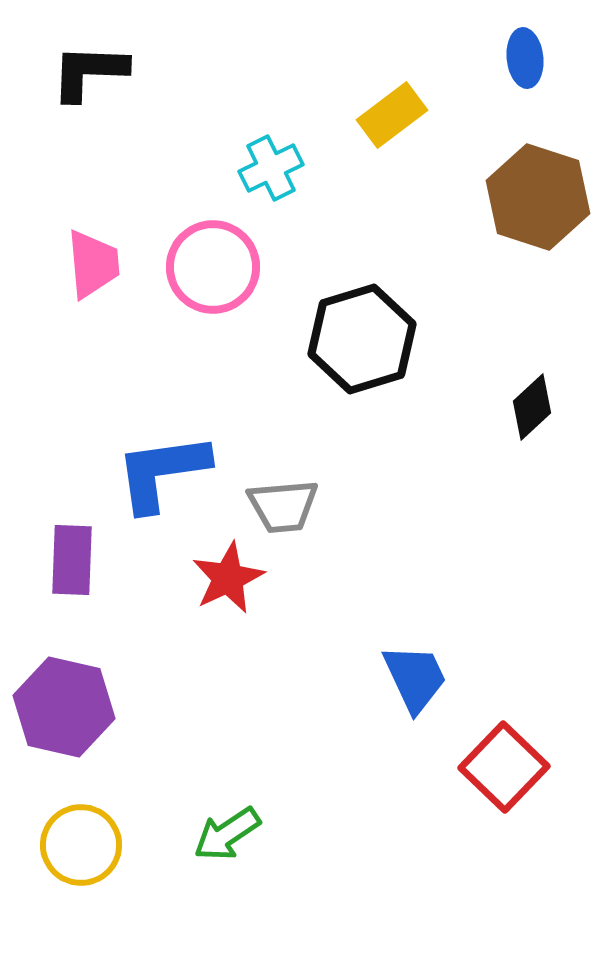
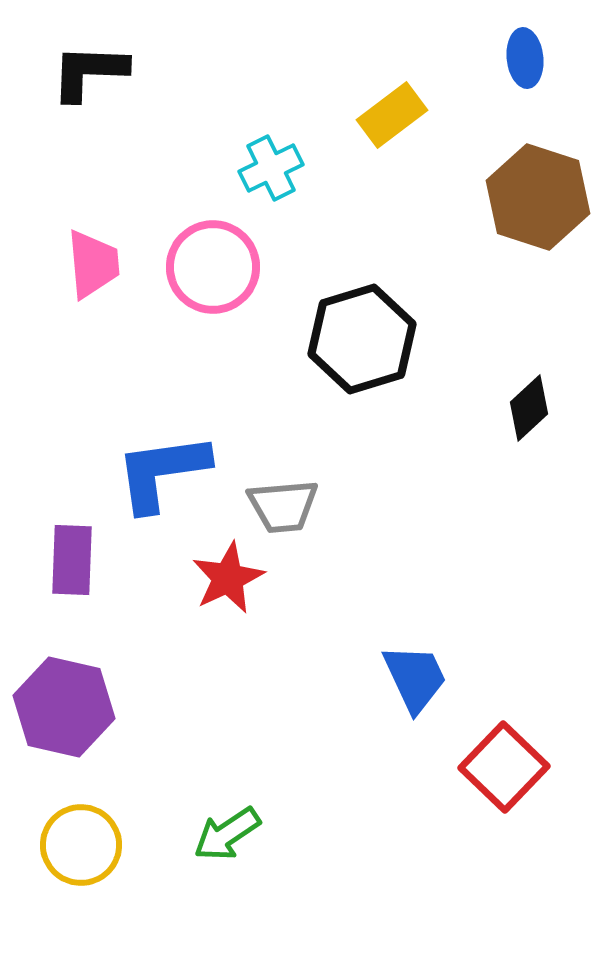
black diamond: moved 3 px left, 1 px down
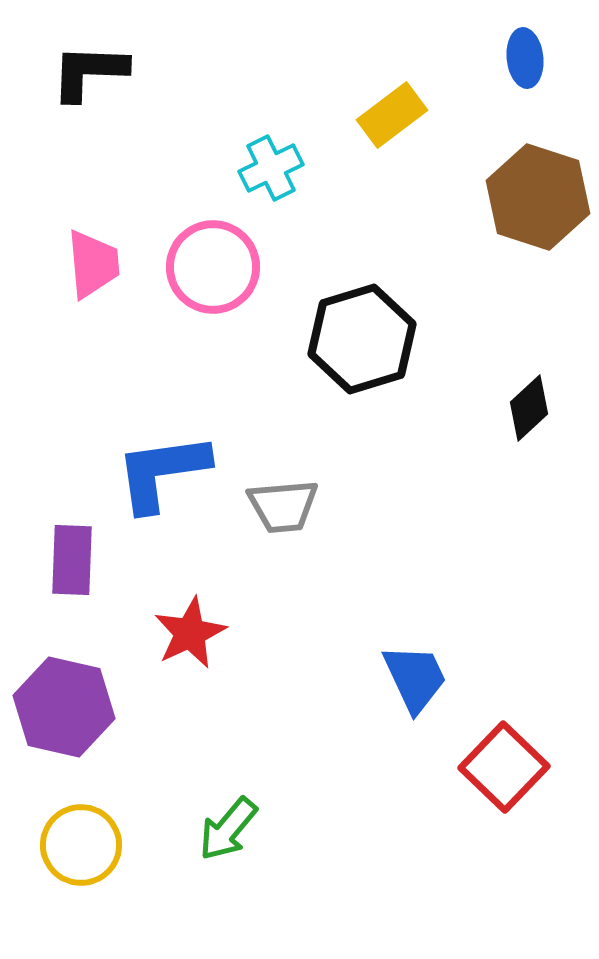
red star: moved 38 px left, 55 px down
green arrow: moved 1 px right, 5 px up; rotated 16 degrees counterclockwise
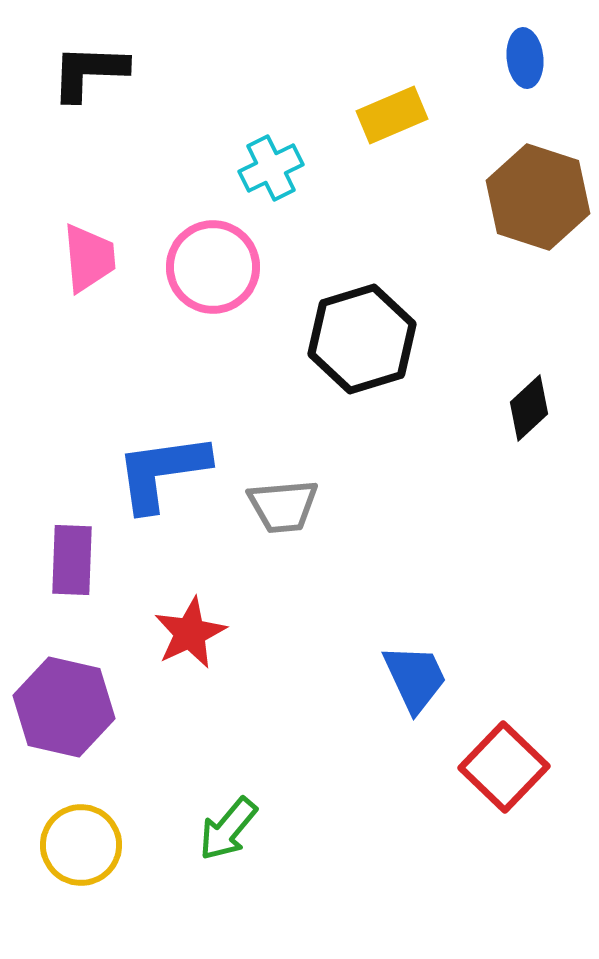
yellow rectangle: rotated 14 degrees clockwise
pink trapezoid: moved 4 px left, 6 px up
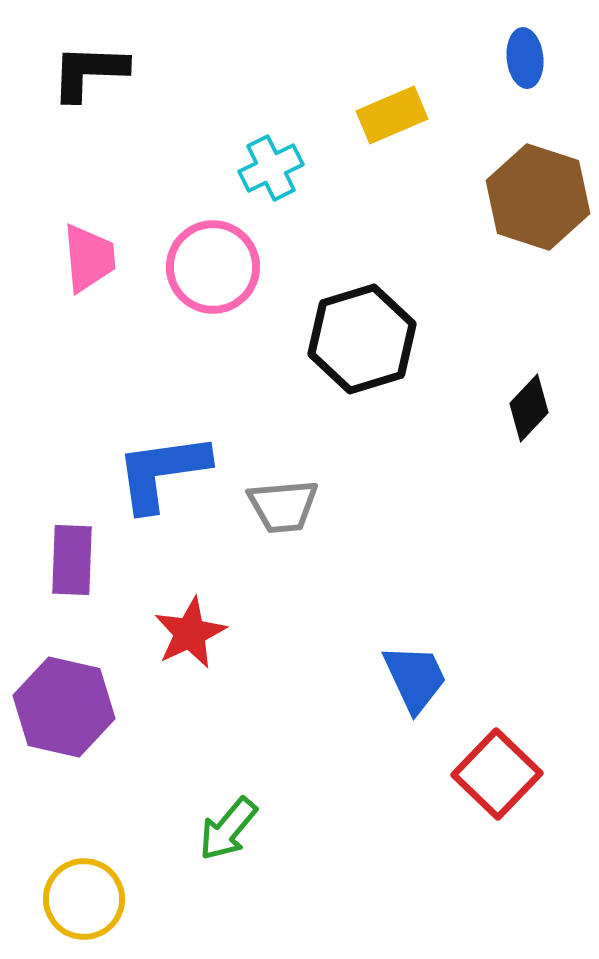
black diamond: rotated 4 degrees counterclockwise
red square: moved 7 px left, 7 px down
yellow circle: moved 3 px right, 54 px down
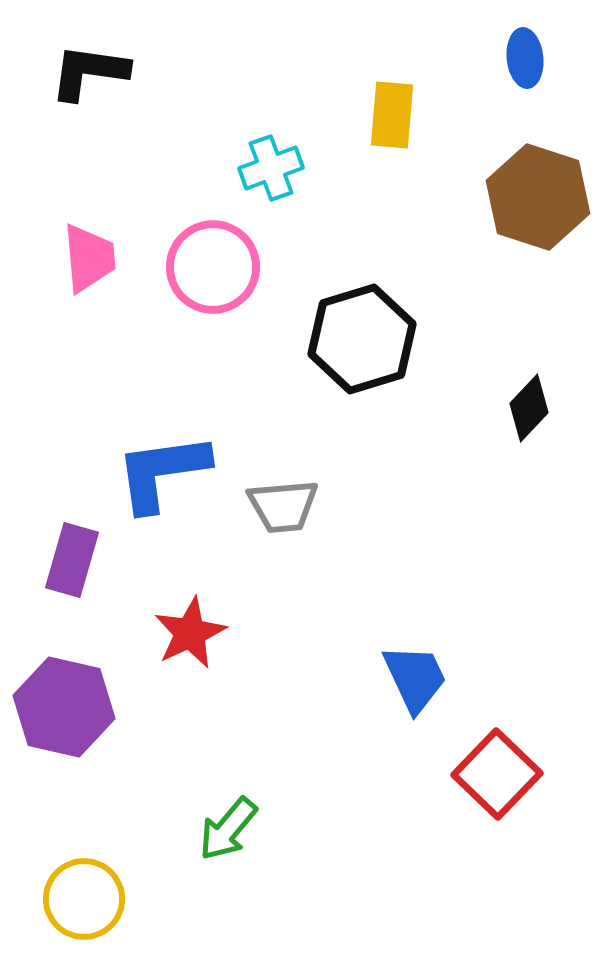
black L-shape: rotated 6 degrees clockwise
yellow rectangle: rotated 62 degrees counterclockwise
cyan cross: rotated 6 degrees clockwise
purple rectangle: rotated 14 degrees clockwise
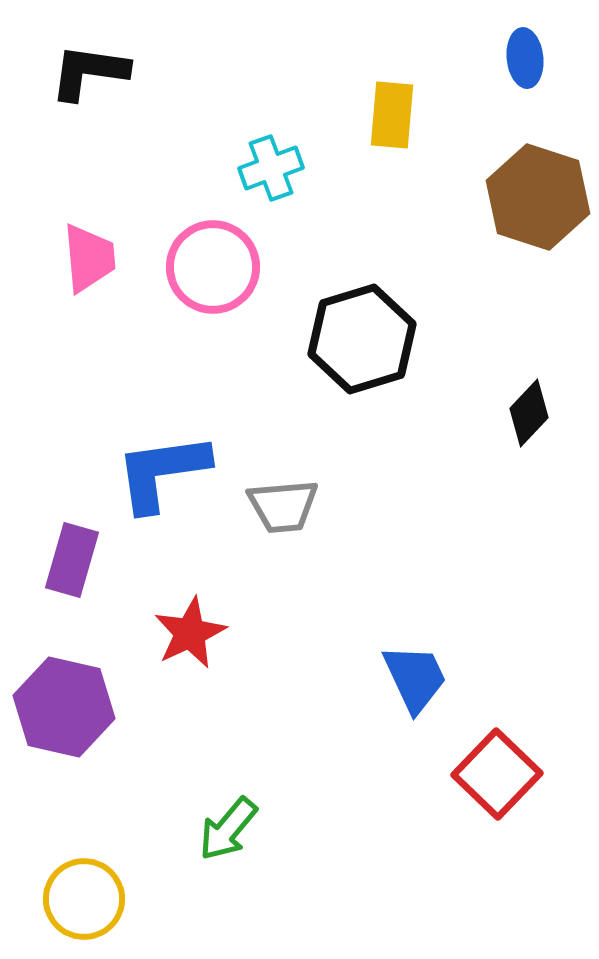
black diamond: moved 5 px down
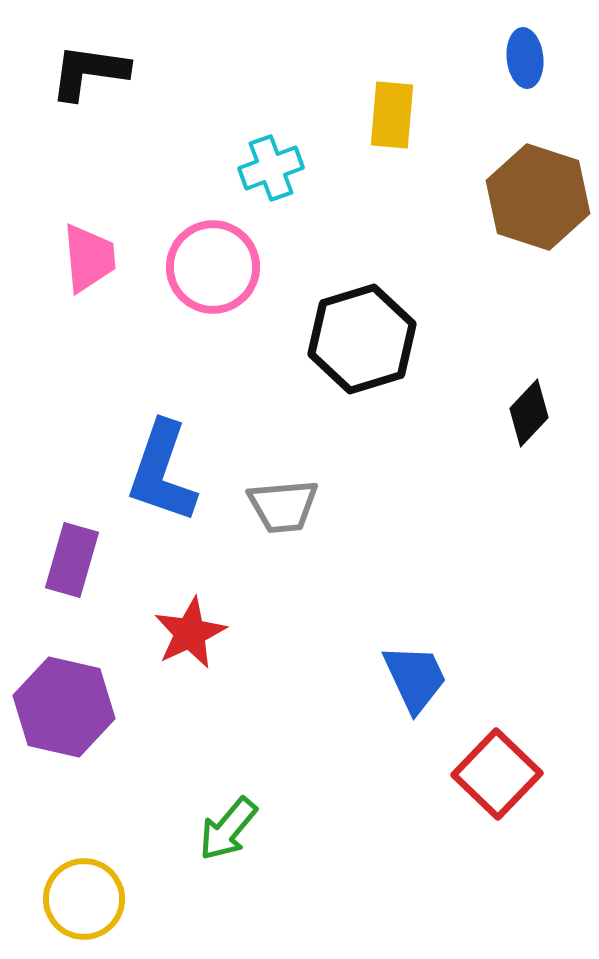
blue L-shape: rotated 63 degrees counterclockwise
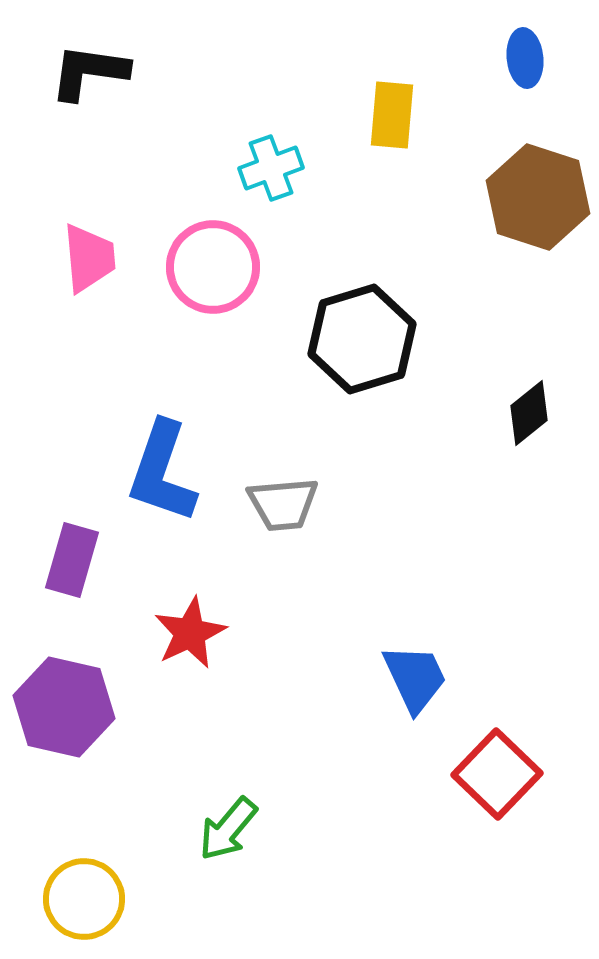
black diamond: rotated 8 degrees clockwise
gray trapezoid: moved 2 px up
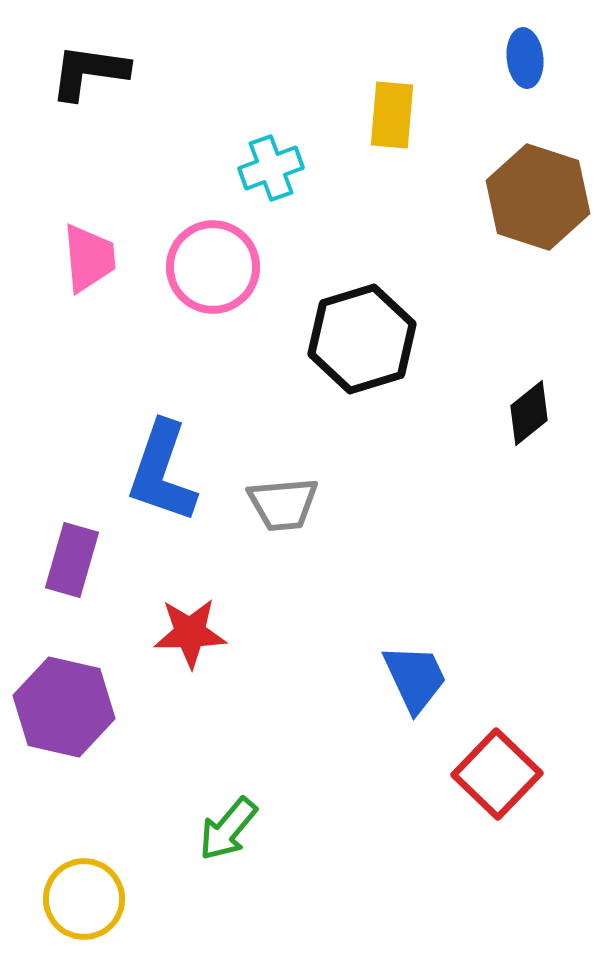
red star: rotated 24 degrees clockwise
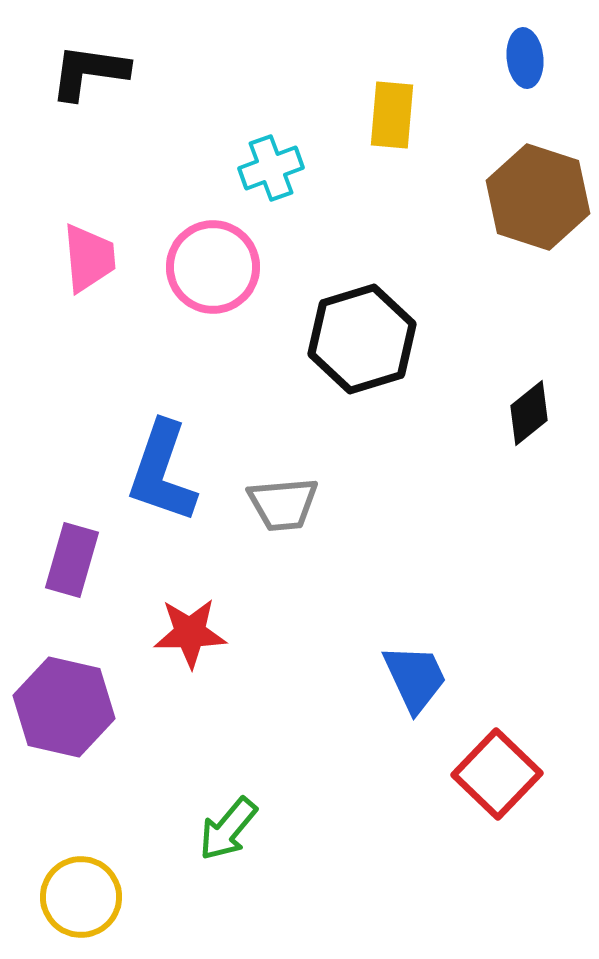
yellow circle: moved 3 px left, 2 px up
